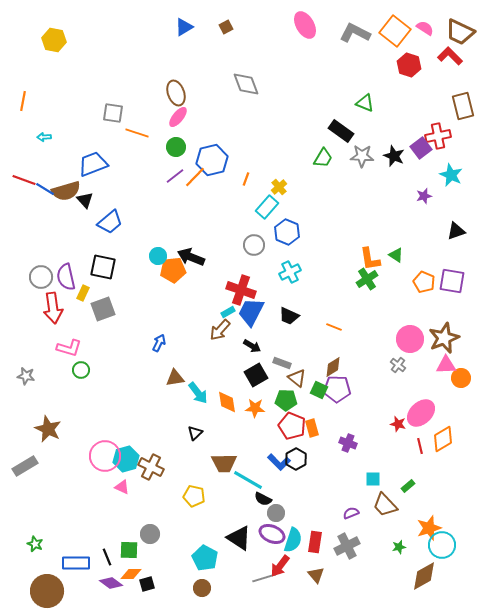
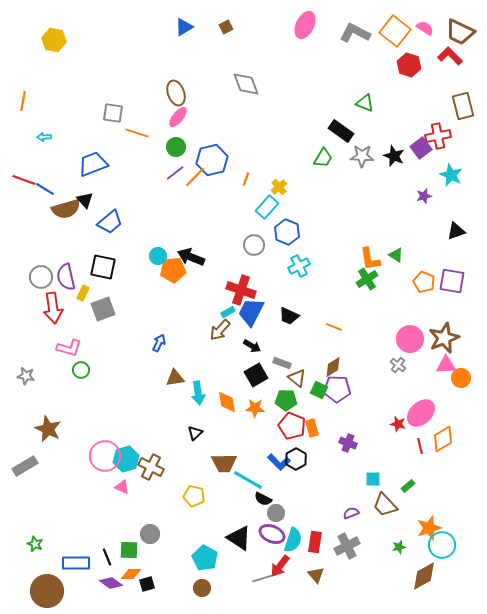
pink ellipse at (305, 25): rotated 56 degrees clockwise
purple line at (175, 176): moved 3 px up
brown semicircle at (66, 191): moved 18 px down
cyan cross at (290, 272): moved 9 px right, 6 px up
cyan arrow at (198, 393): rotated 30 degrees clockwise
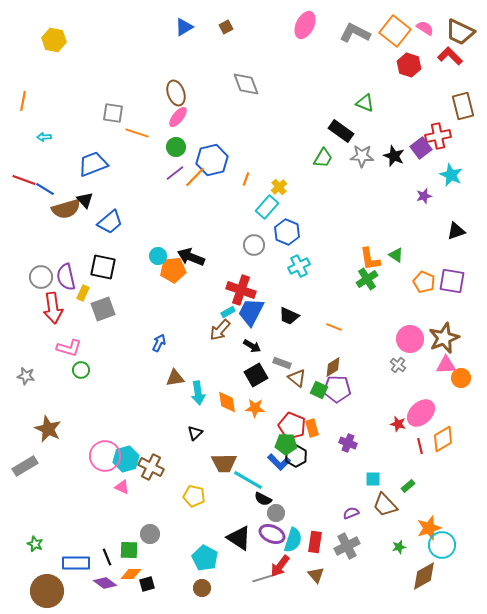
green pentagon at (286, 400): moved 44 px down
black hexagon at (296, 459): moved 3 px up
purple diamond at (111, 583): moved 6 px left
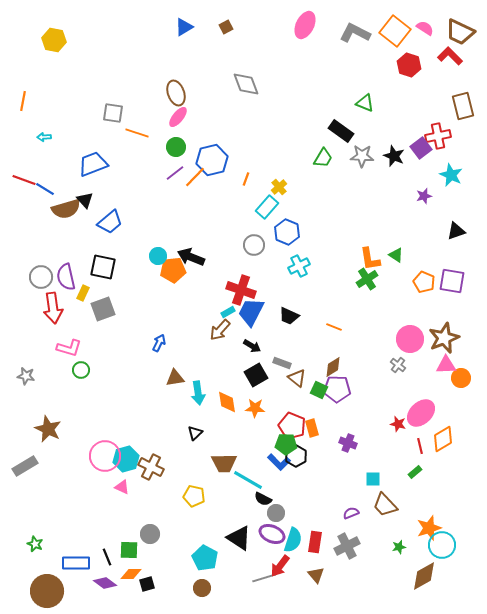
green rectangle at (408, 486): moved 7 px right, 14 px up
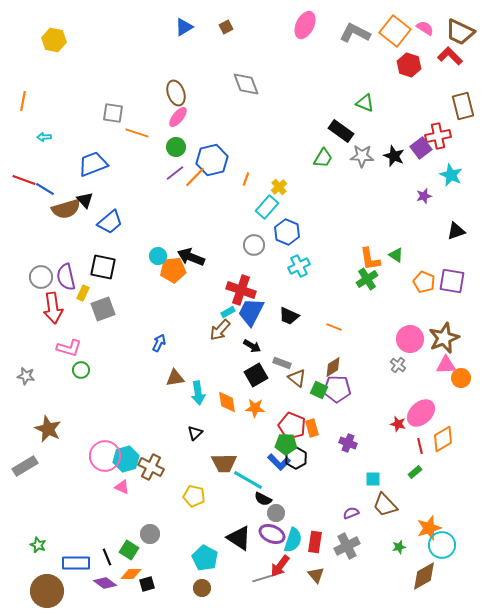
black hexagon at (296, 456): moved 2 px down
green star at (35, 544): moved 3 px right, 1 px down
green square at (129, 550): rotated 30 degrees clockwise
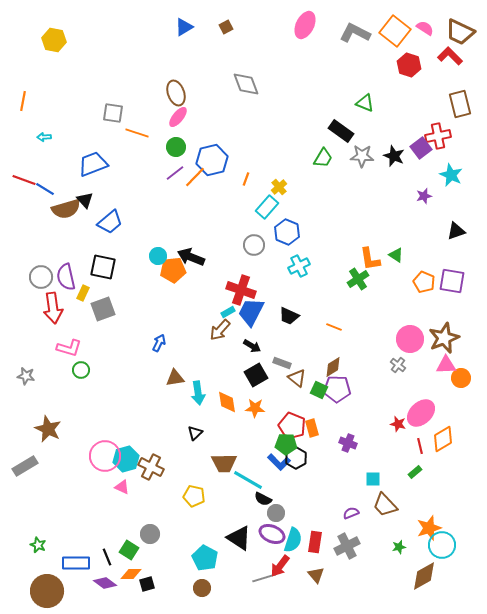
brown rectangle at (463, 106): moved 3 px left, 2 px up
green cross at (367, 279): moved 9 px left
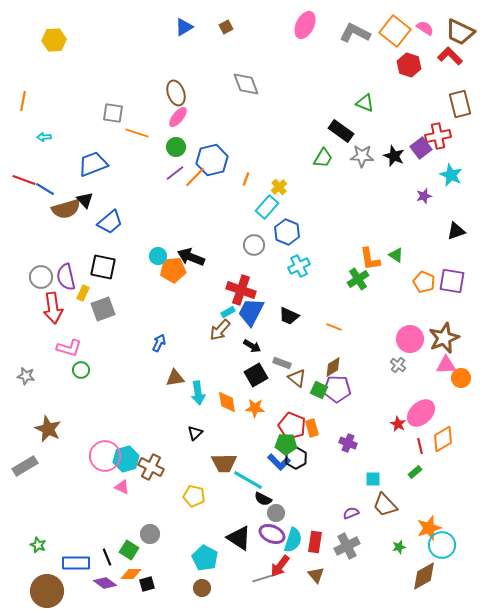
yellow hexagon at (54, 40): rotated 15 degrees counterclockwise
red star at (398, 424): rotated 14 degrees clockwise
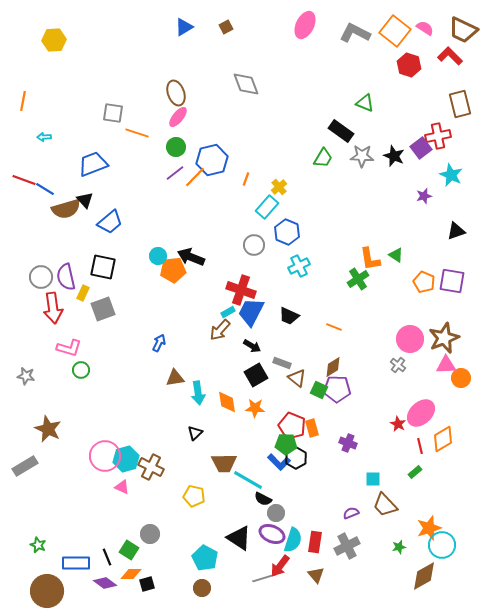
brown trapezoid at (460, 32): moved 3 px right, 2 px up
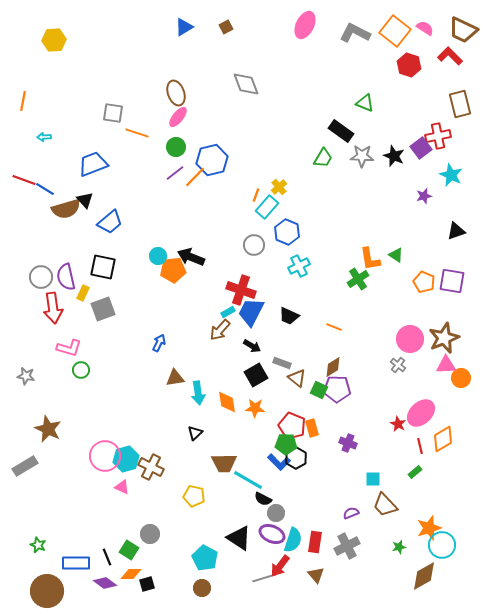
orange line at (246, 179): moved 10 px right, 16 px down
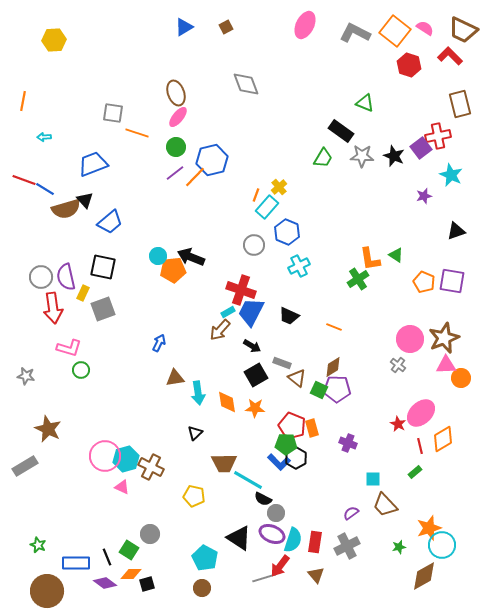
purple semicircle at (351, 513): rotated 14 degrees counterclockwise
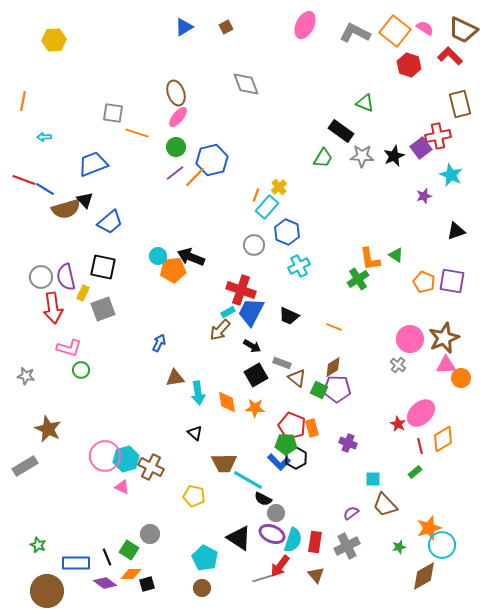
black star at (394, 156): rotated 25 degrees clockwise
black triangle at (195, 433): rotated 35 degrees counterclockwise
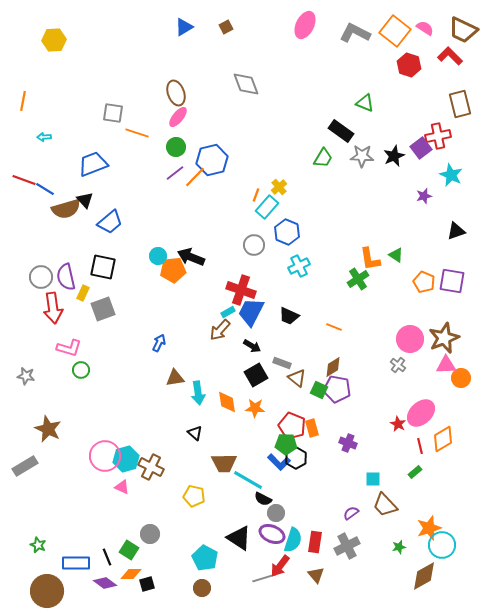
purple pentagon at (337, 389): rotated 8 degrees clockwise
